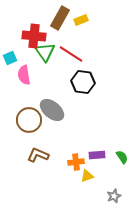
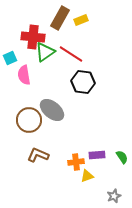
red cross: moved 1 px left, 1 px down
green triangle: rotated 30 degrees clockwise
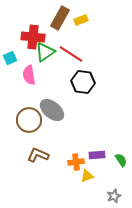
pink semicircle: moved 5 px right
green semicircle: moved 1 px left, 3 px down
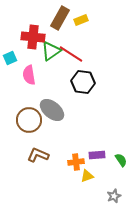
green triangle: moved 6 px right, 1 px up
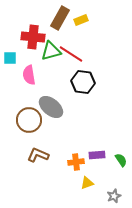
green triangle: rotated 20 degrees clockwise
cyan square: rotated 24 degrees clockwise
gray ellipse: moved 1 px left, 3 px up
yellow triangle: moved 7 px down
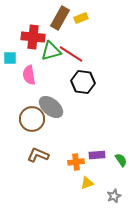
yellow rectangle: moved 2 px up
brown circle: moved 3 px right, 1 px up
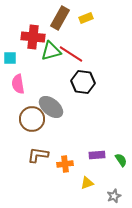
yellow rectangle: moved 5 px right
pink semicircle: moved 11 px left, 9 px down
brown L-shape: rotated 15 degrees counterclockwise
orange cross: moved 11 px left, 2 px down
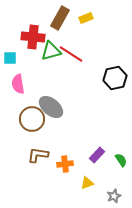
black hexagon: moved 32 px right, 4 px up; rotated 20 degrees counterclockwise
purple rectangle: rotated 42 degrees counterclockwise
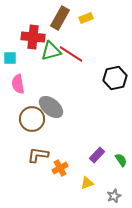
orange cross: moved 5 px left, 4 px down; rotated 21 degrees counterclockwise
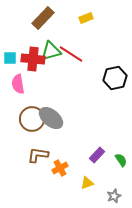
brown rectangle: moved 17 px left; rotated 15 degrees clockwise
red cross: moved 22 px down
gray ellipse: moved 11 px down
